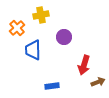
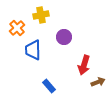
blue rectangle: moved 3 px left; rotated 56 degrees clockwise
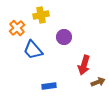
blue trapezoid: rotated 40 degrees counterclockwise
blue rectangle: rotated 56 degrees counterclockwise
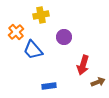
orange cross: moved 1 px left, 4 px down
red arrow: moved 1 px left
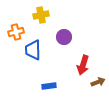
orange cross: rotated 28 degrees clockwise
blue trapezoid: rotated 40 degrees clockwise
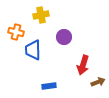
orange cross: rotated 28 degrees clockwise
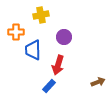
orange cross: rotated 14 degrees counterclockwise
red arrow: moved 25 px left
blue rectangle: rotated 40 degrees counterclockwise
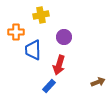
red arrow: moved 1 px right
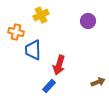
yellow cross: rotated 14 degrees counterclockwise
orange cross: rotated 14 degrees clockwise
purple circle: moved 24 px right, 16 px up
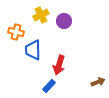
purple circle: moved 24 px left
